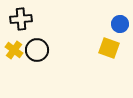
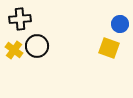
black cross: moved 1 px left
black circle: moved 4 px up
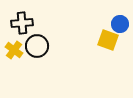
black cross: moved 2 px right, 4 px down
yellow square: moved 1 px left, 8 px up
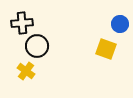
yellow square: moved 2 px left, 9 px down
yellow cross: moved 12 px right, 21 px down
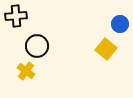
black cross: moved 6 px left, 7 px up
yellow square: rotated 20 degrees clockwise
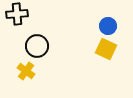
black cross: moved 1 px right, 2 px up
blue circle: moved 12 px left, 2 px down
yellow square: rotated 15 degrees counterclockwise
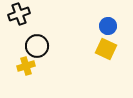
black cross: moved 2 px right; rotated 15 degrees counterclockwise
yellow cross: moved 5 px up; rotated 36 degrees clockwise
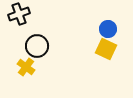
blue circle: moved 3 px down
yellow cross: moved 1 px down; rotated 36 degrees counterclockwise
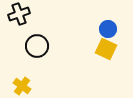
yellow cross: moved 4 px left, 19 px down
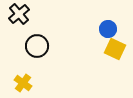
black cross: rotated 20 degrees counterclockwise
yellow square: moved 9 px right
yellow cross: moved 1 px right, 3 px up
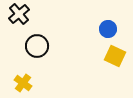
yellow square: moved 7 px down
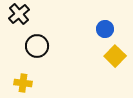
blue circle: moved 3 px left
yellow square: rotated 20 degrees clockwise
yellow cross: rotated 30 degrees counterclockwise
